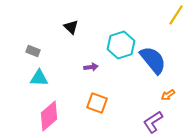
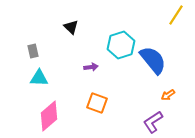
gray rectangle: rotated 56 degrees clockwise
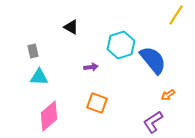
black triangle: rotated 14 degrees counterclockwise
cyan triangle: moved 1 px up
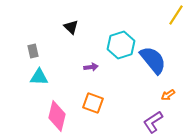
black triangle: rotated 14 degrees clockwise
orange square: moved 4 px left
pink diamond: moved 8 px right; rotated 36 degrees counterclockwise
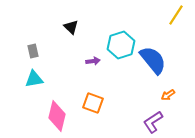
purple arrow: moved 2 px right, 6 px up
cyan triangle: moved 5 px left, 2 px down; rotated 12 degrees counterclockwise
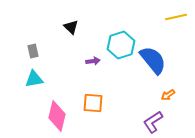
yellow line: moved 2 px down; rotated 45 degrees clockwise
orange square: rotated 15 degrees counterclockwise
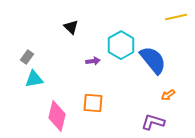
cyan hexagon: rotated 12 degrees counterclockwise
gray rectangle: moved 6 px left, 6 px down; rotated 48 degrees clockwise
purple L-shape: rotated 50 degrees clockwise
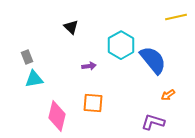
gray rectangle: rotated 56 degrees counterclockwise
purple arrow: moved 4 px left, 5 px down
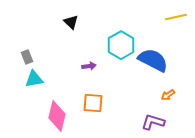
black triangle: moved 5 px up
blue semicircle: rotated 24 degrees counterclockwise
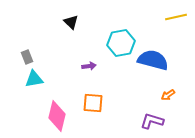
cyan hexagon: moved 2 px up; rotated 20 degrees clockwise
blue semicircle: rotated 12 degrees counterclockwise
purple L-shape: moved 1 px left, 1 px up
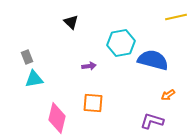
pink diamond: moved 2 px down
